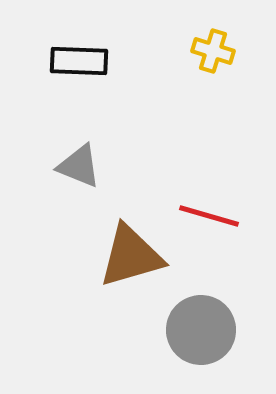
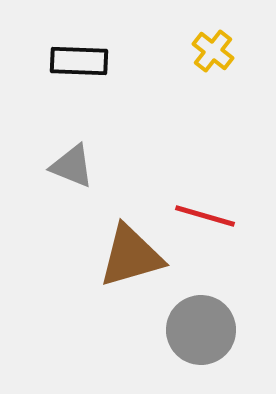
yellow cross: rotated 21 degrees clockwise
gray triangle: moved 7 px left
red line: moved 4 px left
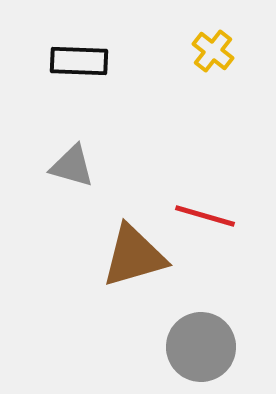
gray triangle: rotated 6 degrees counterclockwise
brown triangle: moved 3 px right
gray circle: moved 17 px down
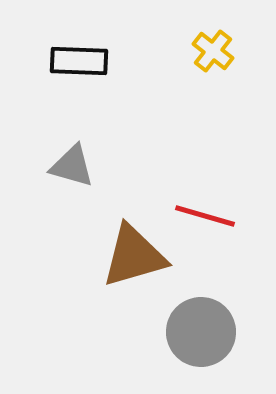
gray circle: moved 15 px up
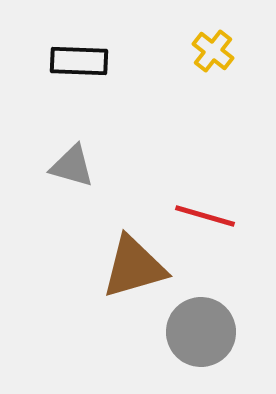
brown triangle: moved 11 px down
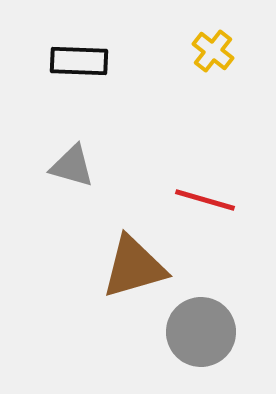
red line: moved 16 px up
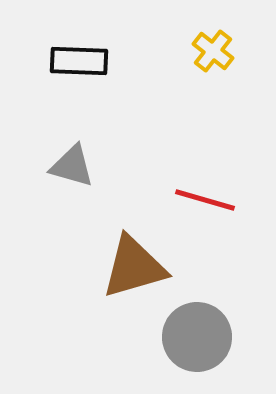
gray circle: moved 4 px left, 5 px down
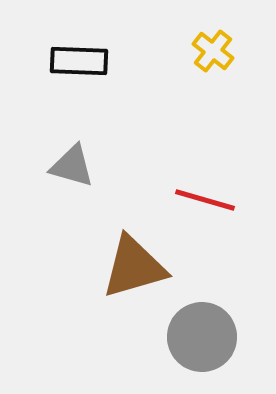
gray circle: moved 5 px right
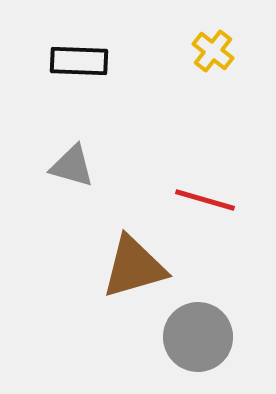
gray circle: moved 4 px left
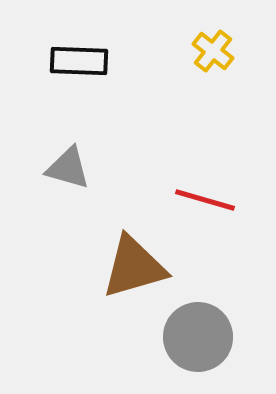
gray triangle: moved 4 px left, 2 px down
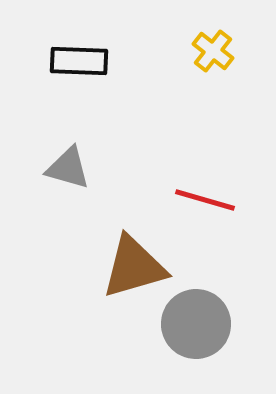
gray circle: moved 2 px left, 13 px up
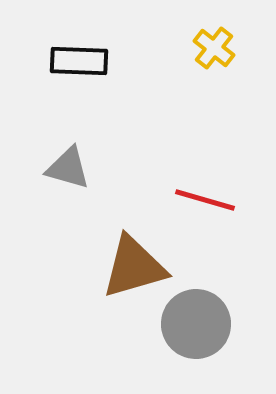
yellow cross: moved 1 px right, 3 px up
